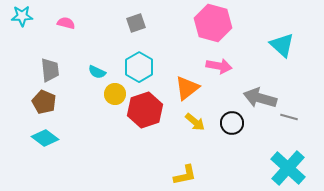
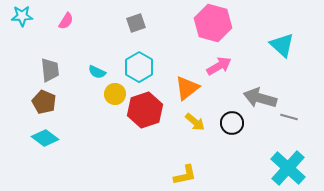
pink semicircle: moved 2 px up; rotated 108 degrees clockwise
pink arrow: rotated 40 degrees counterclockwise
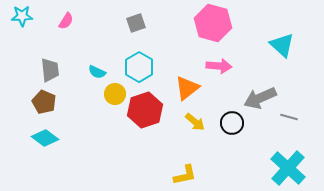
pink arrow: rotated 35 degrees clockwise
gray arrow: rotated 40 degrees counterclockwise
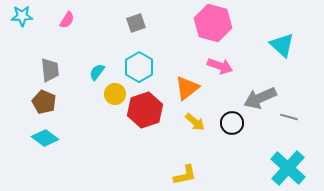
pink semicircle: moved 1 px right, 1 px up
pink arrow: moved 1 px right; rotated 15 degrees clockwise
cyan semicircle: rotated 102 degrees clockwise
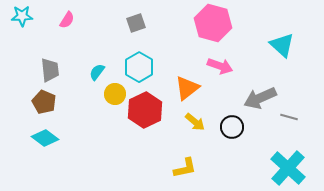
red hexagon: rotated 8 degrees counterclockwise
black circle: moved 4 px down
yellow L-shape: moved 7 px up
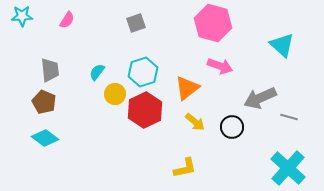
cyan hexagon: moved 4 px right, 5 px down; rotated 12 degrees clockwise
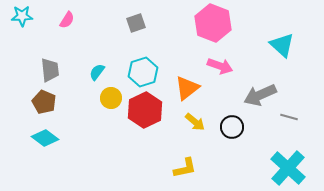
pink hexagon: rotated 6 degrees clockwise
yellow circle: moved 4 px left, 4 px down
gray arrow: moved 3 px up
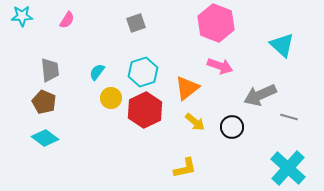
pink hexagon: moved 3 px right
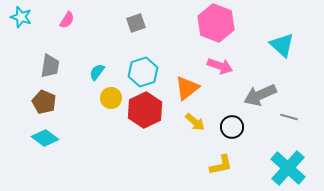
cyan star: moved 1 px left, 1 px down; rotated 20 degrees clockwise
gray trapezoid: moved 4 px up; rotated 15 degrees clockwise
yellow L-shape: moved 36 px right, 3 px up
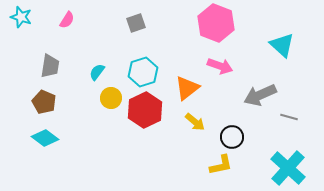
black circle: moved 10 px down
